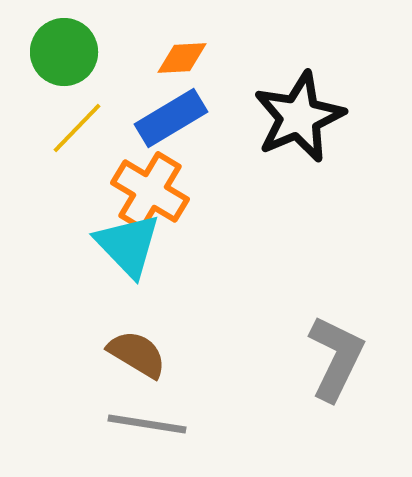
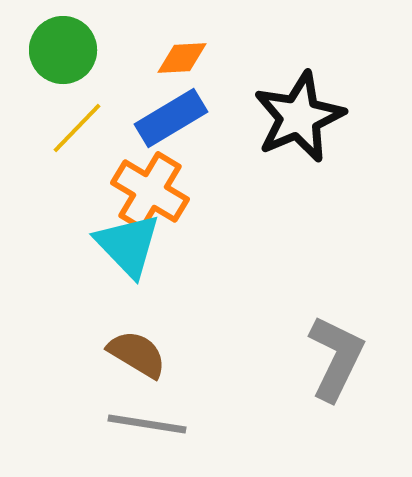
green circle: moved 1 px left, 2 px up
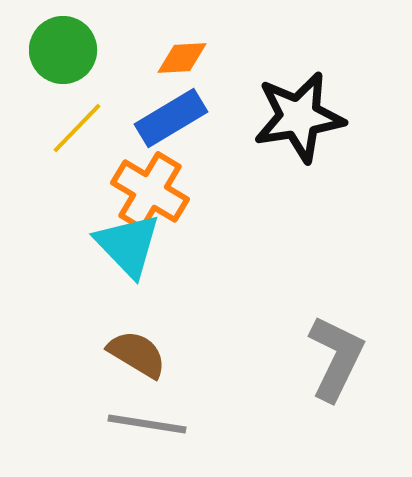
black star: rotated 14 degrees clockwise
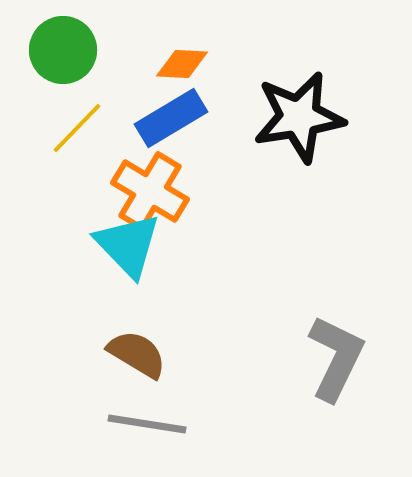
orange diamond: moved 6 px down; rotated 6 degrees clockwise
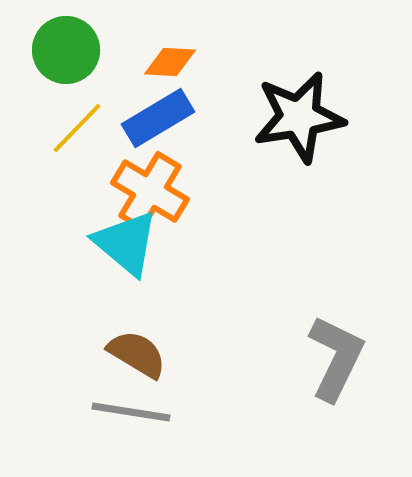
green circle: moved 3 px right
orange diamond: moved 12 px left, 2 px up
blue rectangle: moved 13 px left
cyan triangle: moved 2 px left, 2 px up; rotated 6 degrees counterclockwise
gray line: moved 16 px left, 12 px up
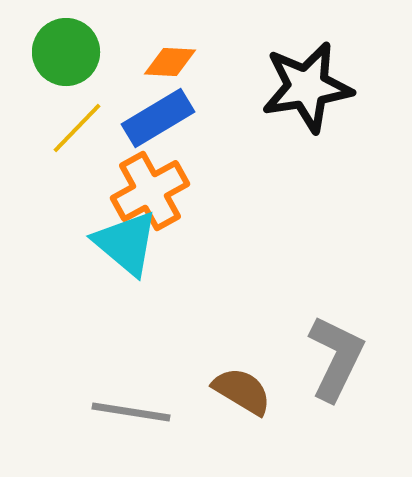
green circle: moved 2 px down
black star: moved 8 px right, 30 px up
orange cross: rotated 30 degrees clockwise
brown semicircle: moved 105 px right, 37 px down
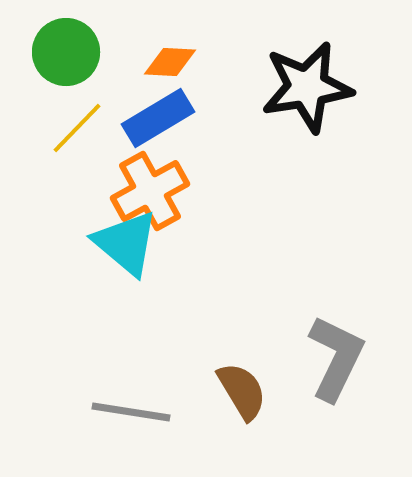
brown semicircle: rotated 28 degrees clockwise
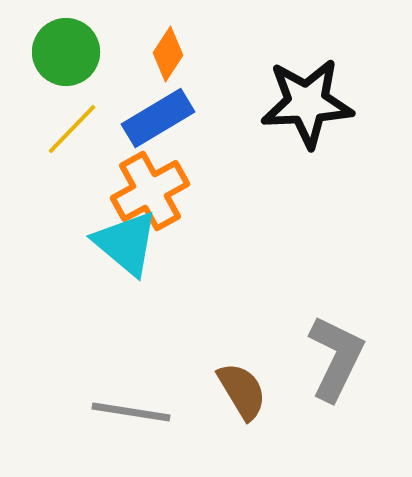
orange diamond: moved 2 px left, 8 px up; rotated 60 degrees counterclockwise
black star: moved 16 px down; rotated 6 degrees clockwise
yellow line: moved 5 px left, 1 px down
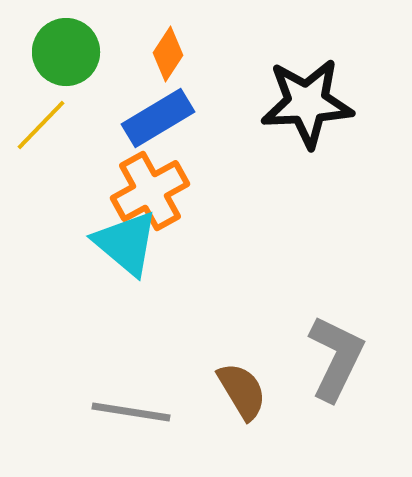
yellow line: moved 31 px left, 4 px up
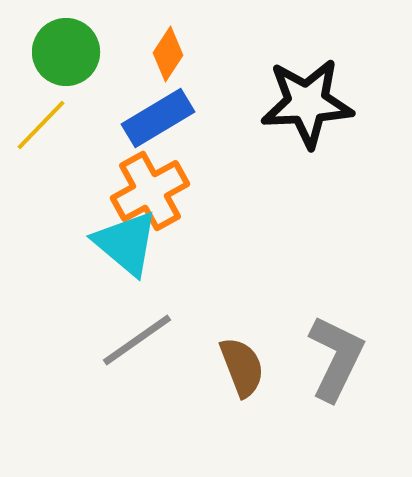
brown semicircle: moved 24 px up; rotated 10 degrees clockwise
gray line: moved 6 px right, 72 px up; rotated 44 degrees counterclockwise
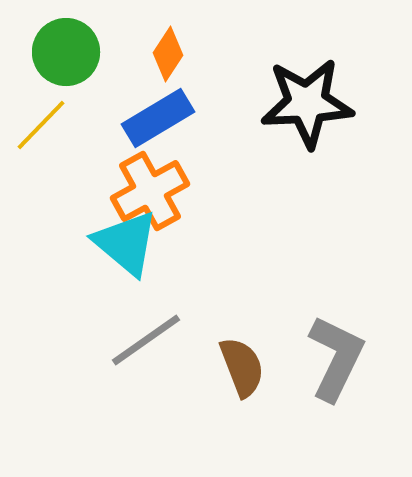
gray line: moved 9 px right
